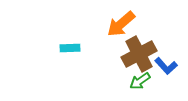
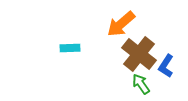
brown cross: rotated 24 degrees counterclockwise
blue L-shape: rotated 75 degrees clockwise
green arrow: moved 1 px right, 3 px down; rotated 90 degrees clockwise
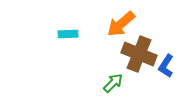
cyan rectangle: moved 2 px left, 14 px up
brown cross: rotated 16 degrees counterclockwise
green arrow: moved 28 px left, 1 px up; rotated 80 degrees clockwise
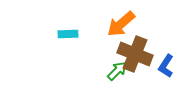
brown cross: moved 4 px left
green arrow: moved 4 px right, 12 px up
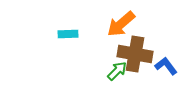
brown cross: rotated 12 degrees counterclockwise
blue L-shape: rotated 110 degrees clockwise
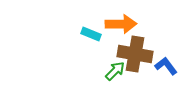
orange arrow: rotated 140 degrees counterclockwise
cyan rectangle: moved 23 px right; rotated 24 degrees clockwise
green arrow: moved 2 px left
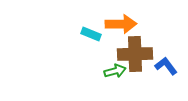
brown cross: rotated 12 degrees counterclockwise
green arrow: rotated 30 degrees clockwise
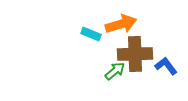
orange arrow: rotated 16 degrees counterclockwise
green arrow: rotated 25 degrees counterclockwise
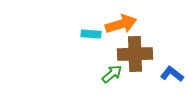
cyan rectangle: rotated 18 degrees counterclockwise
blue L-shape: moved 6 px right, 8 px down; rotated 15 degrees counterclockwise
green arrow: moved 3 px left, 3 px down
